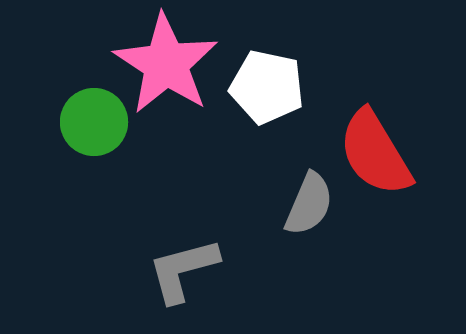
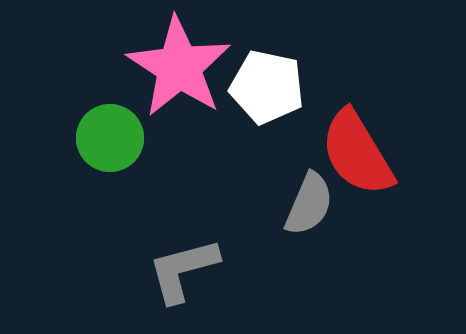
pink star: moved 13 px right, 3 px down
green circle: moved 16 px right, 16 px down
red semicircle: moved 18 px left
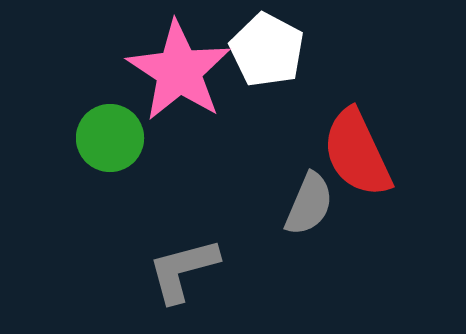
pink star: moved 4 px down
white pentagon: moved 37 px up; rotated 16 degrees clockwise
red semicircle: rotated 6 degrees clockwise
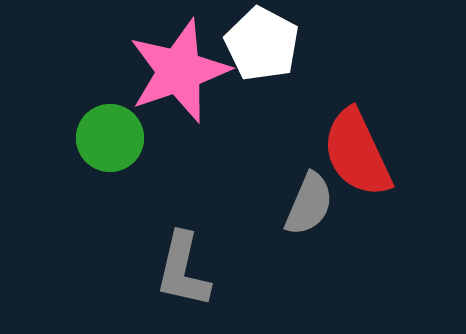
white pentagon: moved 5 px left, 6 px up
pink star: rotated 20 degrees clockwise
gray L-shape: rotated 62 degrees counterclockwise
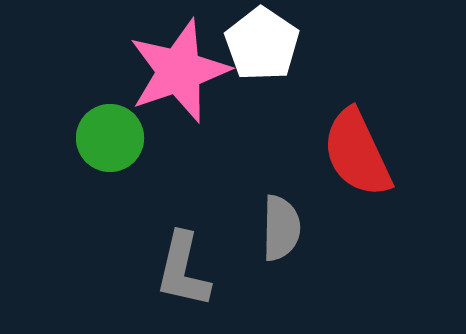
white pentagon: rotated 6 degrees clockwise
gray semicircle: moved 28 px left, 24 px down; rotated 22 degrees counterclockwise
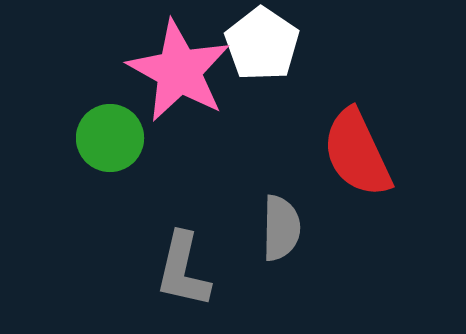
pink star: rotated 24 degrees counterclockwise
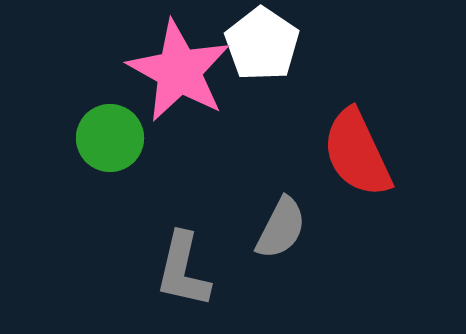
gray semicircle: rotated 26 degrees clockwise
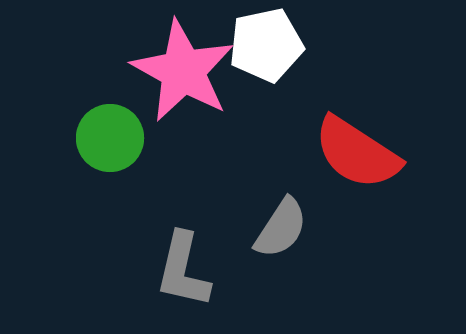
white pentagon: moved 4 px right, 1 px down; rotated 26 degrees clockwise
pink star: moved 4 px right
red semicircle: rotated 32 degrees counterclockwise
gray semicircle: rotated 6 degrees clockwise
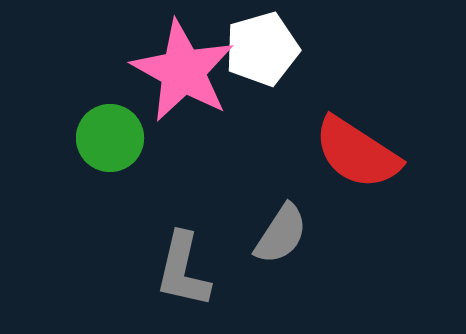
white pentagon: moved 4 px left, 4 px down; rotated 4 degrees counterclockwise
gray semicircle: moved 6 px down
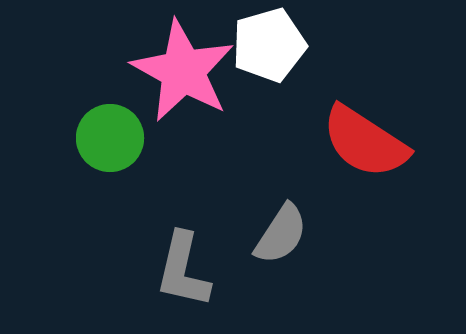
white pentagon: moved 7 px right, 4 px up
red semicircle: moved 8 px right, 11 px up
